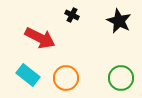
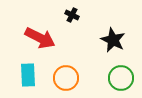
black star: moved 6 px left, 19 px down
cyan rectangle: rotated 50 degrees clockwise
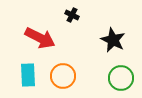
orange circle: moved 3 px left, 2 px up
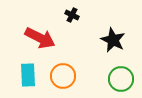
green circle: moved 1 px down
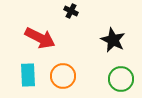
black cross: moved 1 px left, 4 px up
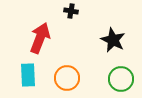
black cross: rotated 16 degrees counterclockwise
red arrow: rotated 96 degrees counterclockwise
orange circle: moved 4 px right, 2 px down
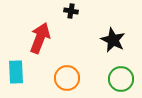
cyan rectangle: moved 12 px left, 3 px up
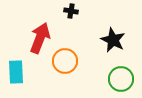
orange circle: moved 2 px left, 17 px up
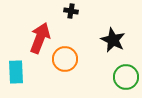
orange circle: moved 2 px up
green circle: moved 5 px right, 2 px up
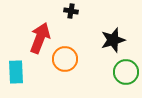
black star: rotated 30 degrees clockwise
green circle: moved 5 px up
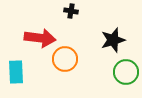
red arrow: rotated 76 degrees clockwise
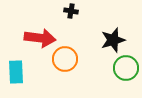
green circle: moved 4 px up
